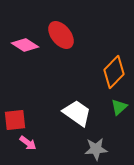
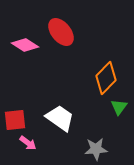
red ellipse: moved 3 px up
orange diamond: moved 8 px left, 6 px down
green triangle: rotated 12 degrees counterclockwise
white trapezoid: moved 17 px left, 5 px down
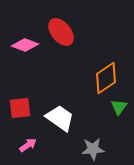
pink diamond: rotated 12 degrees counterclockwise
orange diamond: rotated 12 degrees clockwise
red square: moved 5 px right, 12 px up
pink arrow: moved 2 px down; rotated 72 degrees counterclockwise
gray star: moved 3 px left
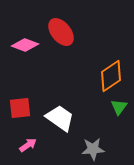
orange diamond: moved 5 px right, 2 px up
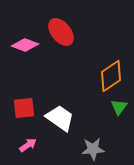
red square: moved 4 px right
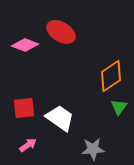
red ellipse: rotated 20 degrees counterclockwise
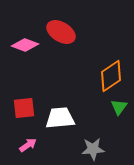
white trapezoid: rotated 40 degrees counterclockwise
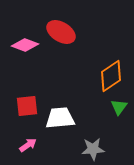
red square: moved 3 px right, 2 px up
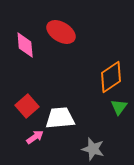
pink diamond: rotated 64 degrees clockwise
orange diamond: moved 1 px down
red square: rotated 35 degrees counterclockwise
pink arrow: moved 7 px right, 8 px up
gray star: rotated 20 degrees clockwise
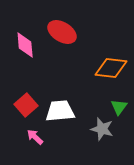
red ellipse: moved 1 px right
orange diamond: moved 9 px up; rotated 40 degrees clockwise
red square: moved 1 px left, 1 px up
white trapezoid: moved 7 px up
pink arrow: rotated 102 degrees counterclockwise
gray star: moved 9 px right, 20 px up
